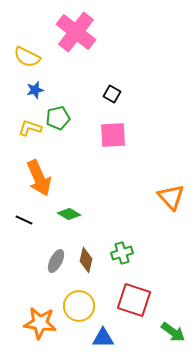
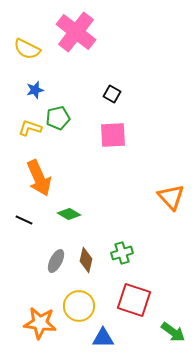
yellow semicircle: moved 8 px up
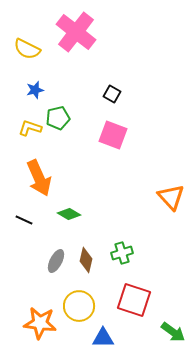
pink square: rotated 24 degrees clockwise
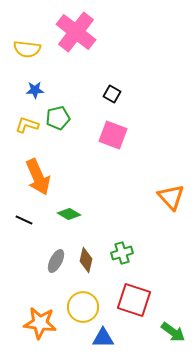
yellow semicircle: rotated 20 degrees counterclockwise
blue star: rotated 12 degrees clockwise
yellow L-shape: moved 3 px left, 3 px up
orange arrow: moved 1 px left, 1 px up
yellow circle: moved 4 px right, 1 px down
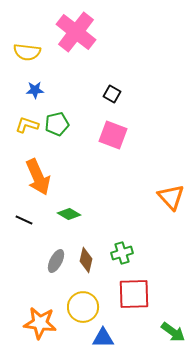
yellow semicircle: moved 3 px down
green pentagon: moved 1 px left, 6 px down
red square: moved 6 px up; rotated 20 degrees counterclockwise
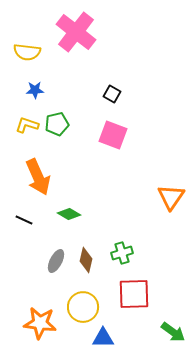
orange triangle: rotated 16 degrees clockwise
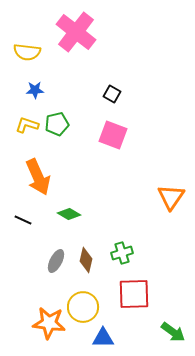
black line: moved 1 px left
orange star: moved 9 px right
